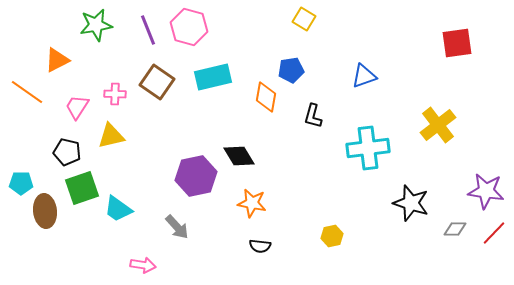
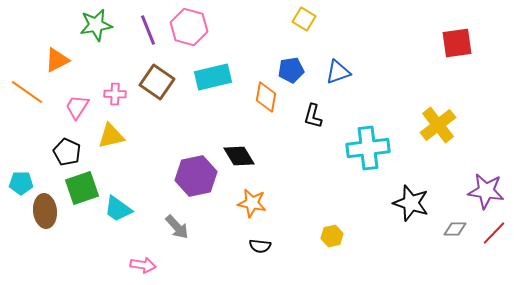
blue triangle: moved 26 px left, 4 px up
black pentagon: rotated 12 degrees clockwise
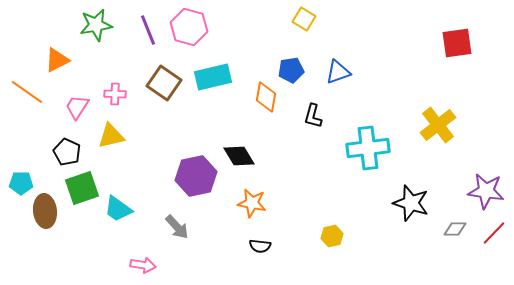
brown square: moved 7 px right, 1 px down
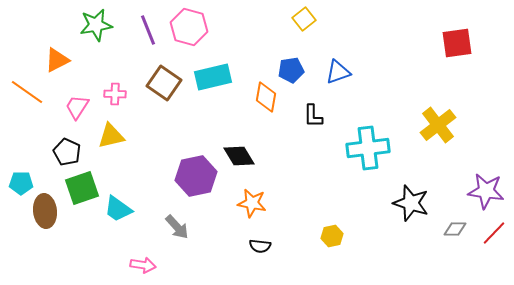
yellow square: rotated 20 degrees clockwise
black L-shape: rotated 15 degrees counterclockwise
